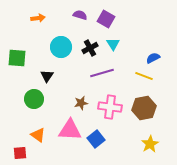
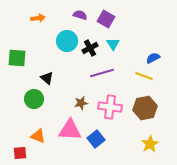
cyan circle: moved 6 px right, 6 px up
black triangle: moved 2 px down; rotated 24 degrees counterclockwise
brown hexagon: moved 1 px right
orange triangle: moved 1 px down; rotated 14 degrees counterclockwise
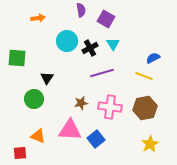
purple semicircle: moved 1 px right, 5 px up; rotated 64 degrees clockwise
black triangle: rotated 24 degrees clockwise
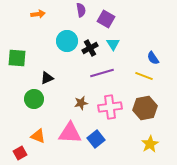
orange arrow: moved 4 px up
blue semicircle: rotated 96 degrees counterclockwise
black triangle: rotated 32 degrees clockwise
pink cross: rotated 15 degrees counterclockwise
pink triangle: moved 3 px down
red square: rotated 24 degrees counterclockwise
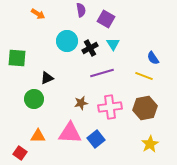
orange arrow: rotated 40 degrees clockwise
orange triangle: rotated 21 degrees counterclockwise
red square: rotated 24 degrees counterclockwise
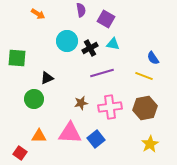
cyan triangle: rotated 48 degrees counterclockwise
orange triangle: moved 1 px right
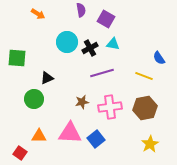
cyan circle: moved 1 px down
blue semicircle: moved 6 px right
brown star: moved 1 px right, 1 px up
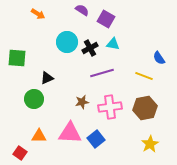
purple semicircle: moved 1 px right; rotated 48 degrees counterclockwise
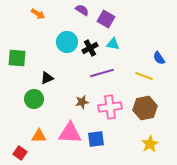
blue square: rotated 30 degrees clockwise
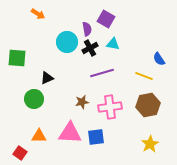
purple semicircle: moved 5 px right, 19 px down; rotated 48 degrees clockwise
blue semicircle: moved 1 px down
brown hexagon: moved 3 px right, 3 px up
blue square: moved 2 px up
